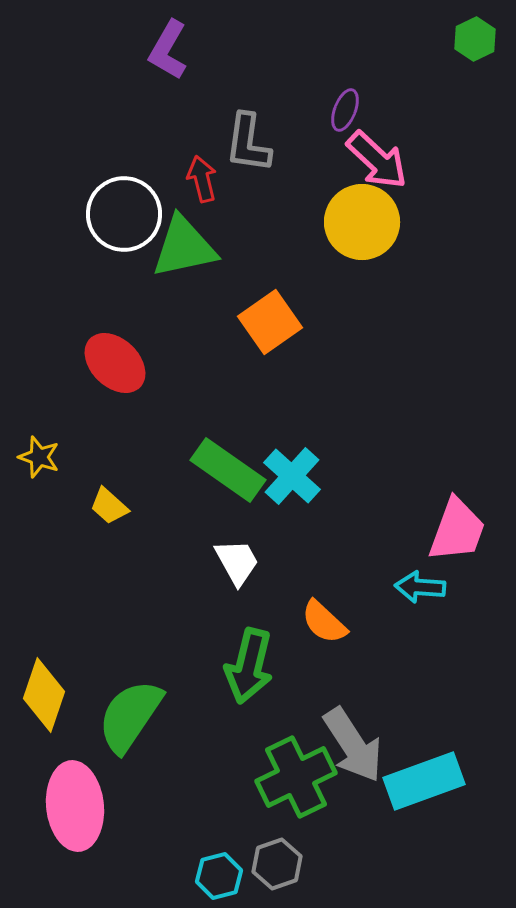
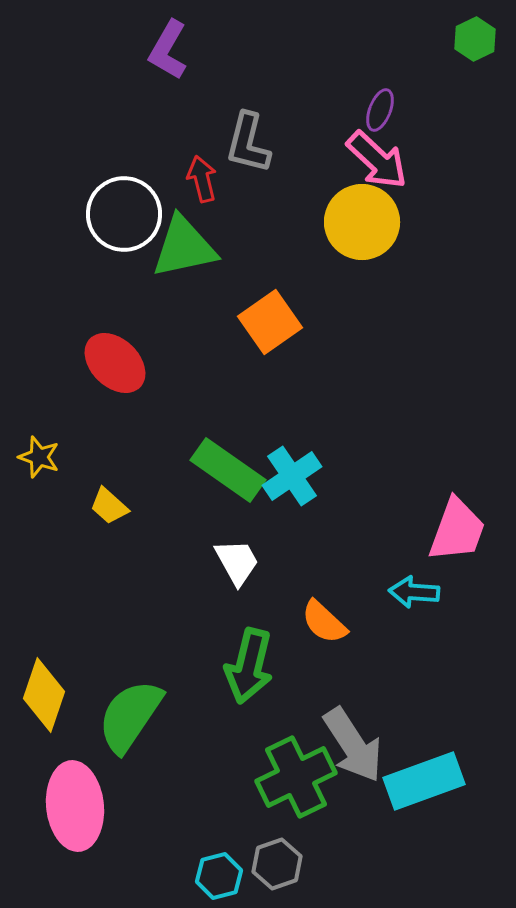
purple ellipse: moved 35 px right
gray L-shape: rotated 6 degrees clockwise
cyan cross: rotated 14 degrees clockwise
cyan arrow: moved 6 px left, 5 px down
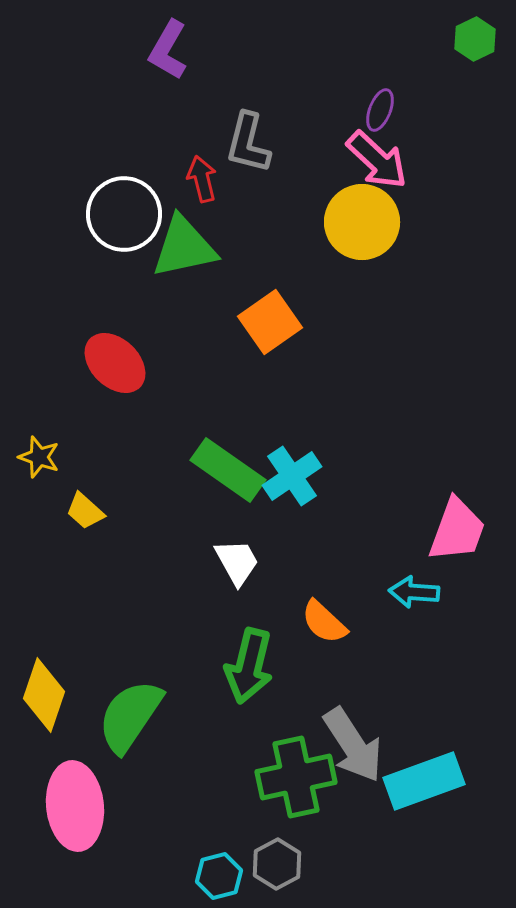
yellow trapezoid: moved 24 px left, 5 px down
green cross: rotated 14 degrees clockwise
gray hexagon: rotated 9 degrees counterclockwise
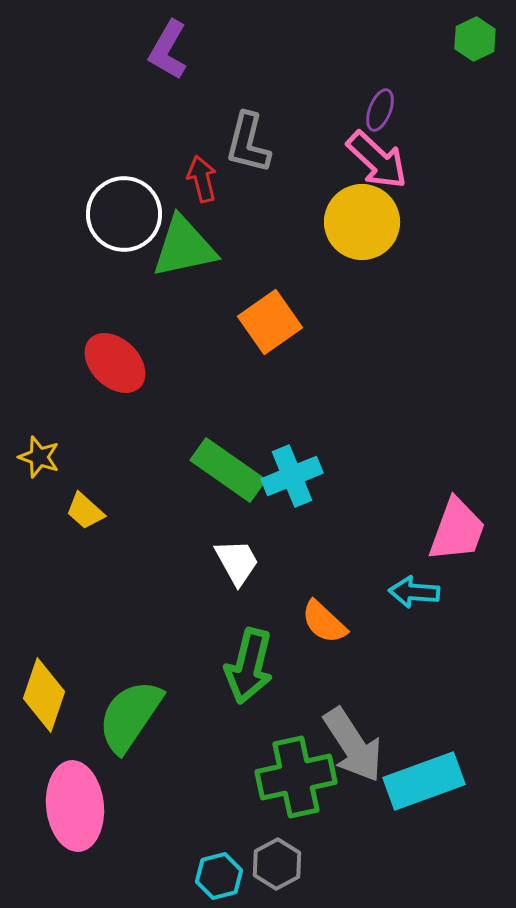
cyan cross: rotated 12 degrees clockwise
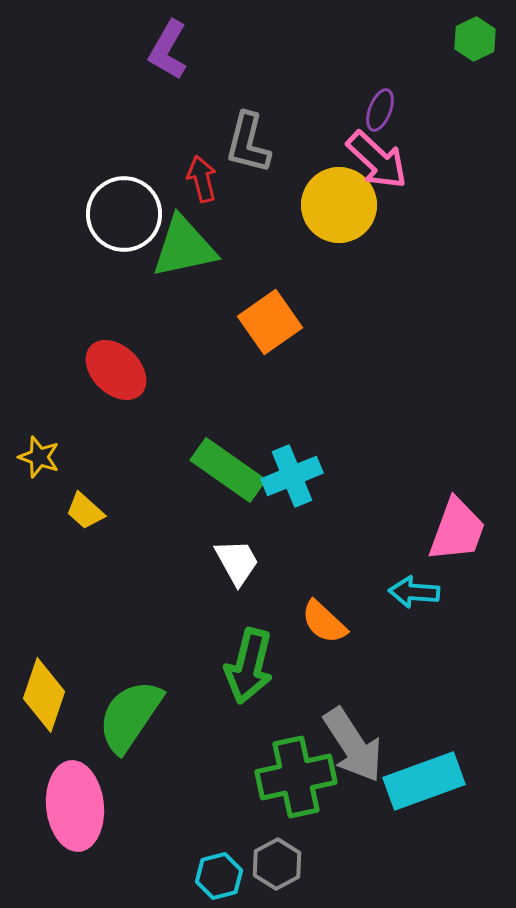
yellow circle: moved 23 px left, 17 px up
red ellipse: moved 1 px right, 7 px down
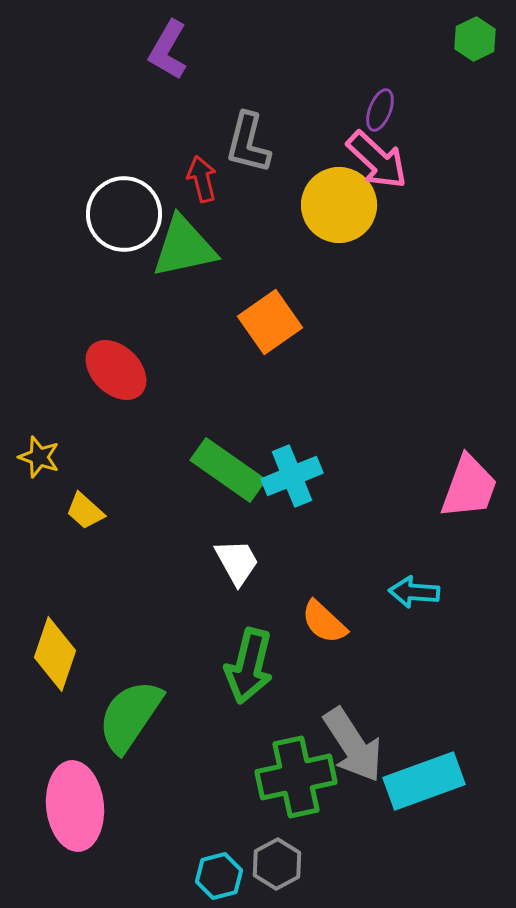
pink trapezoid: moved 12 px right, 43 px up
yellow diamond: moved 11 px right, 41 px up
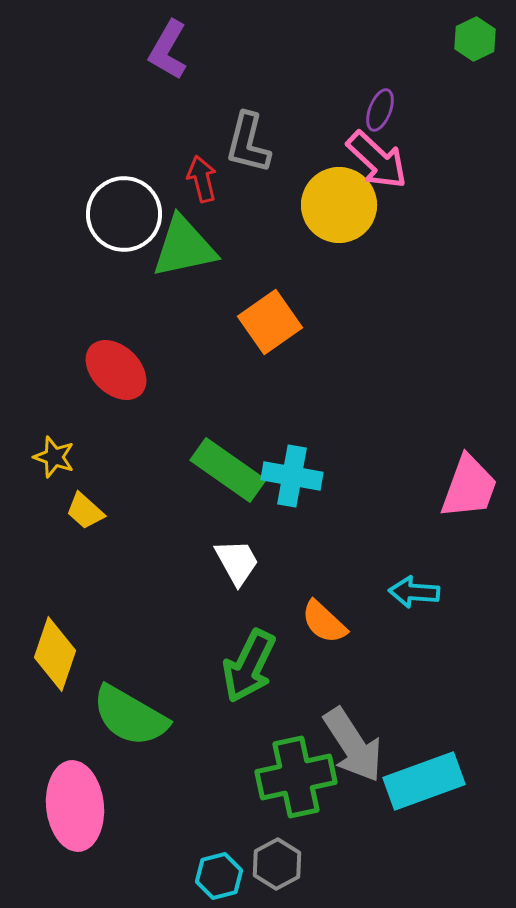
yellow star: moved 15 px right
cyan cross: rotated 32 degrees clockwise
green arrow: rotated 12 degrees clockwise
green semicircle: rotated 94 degrees counterclockwise
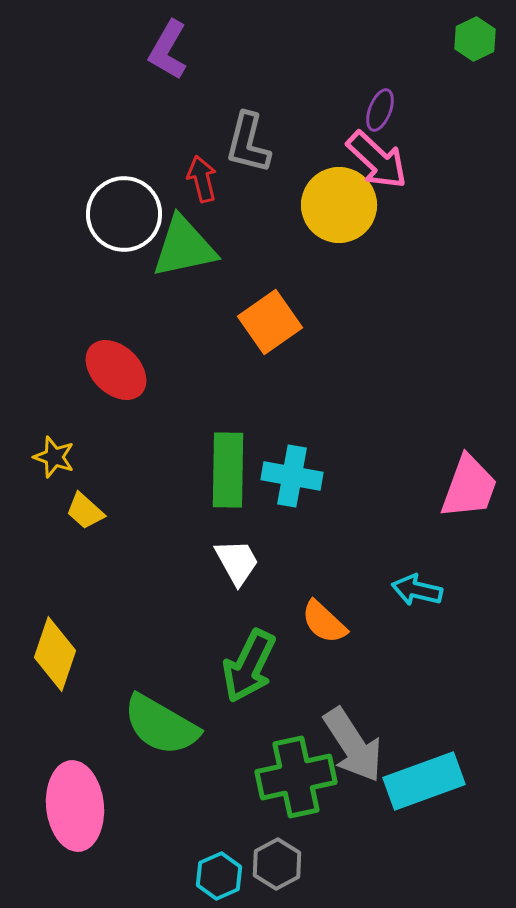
green rectangle: rotated 56 degrees clockwise
cyan arrow: moved 3 px right, 2 px up; rotated 9 degrees clockwise
green semicircle: moved 31 px right, 9 px down
cyan hexagon: rotated 9 degrees counterclockwise
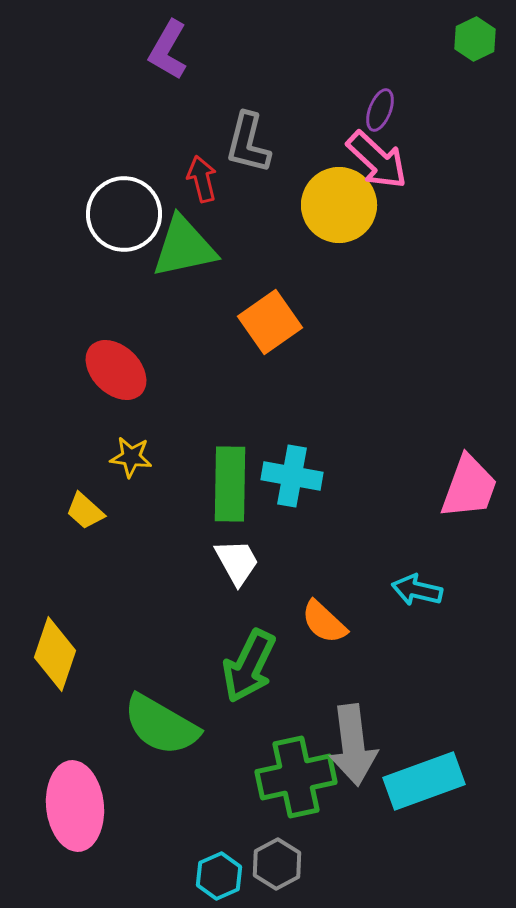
yellow star: moved 77 px right; rotated 12 degrees counterclockwise
green rectangle: moved 2 px right, 14 px down
gray arrow: rotated 26 degrees clockwise
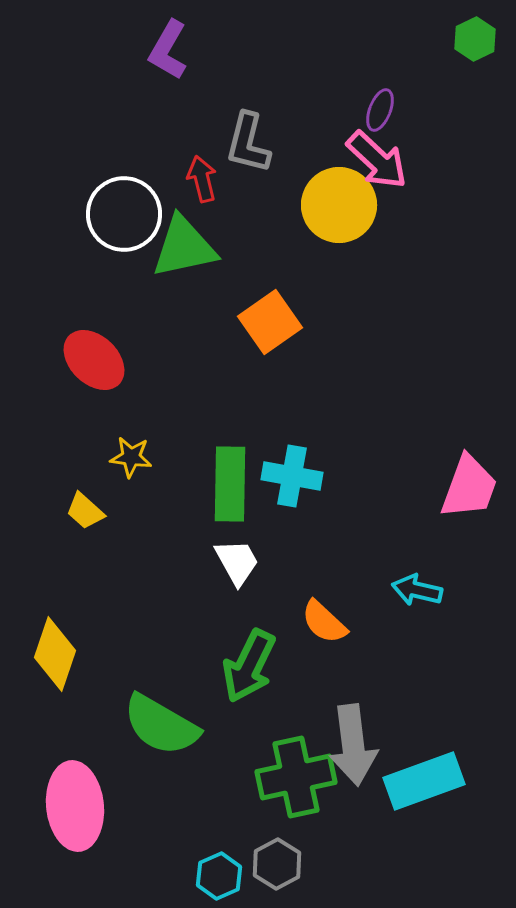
red ellipse: moved 22 px left, 10 px up
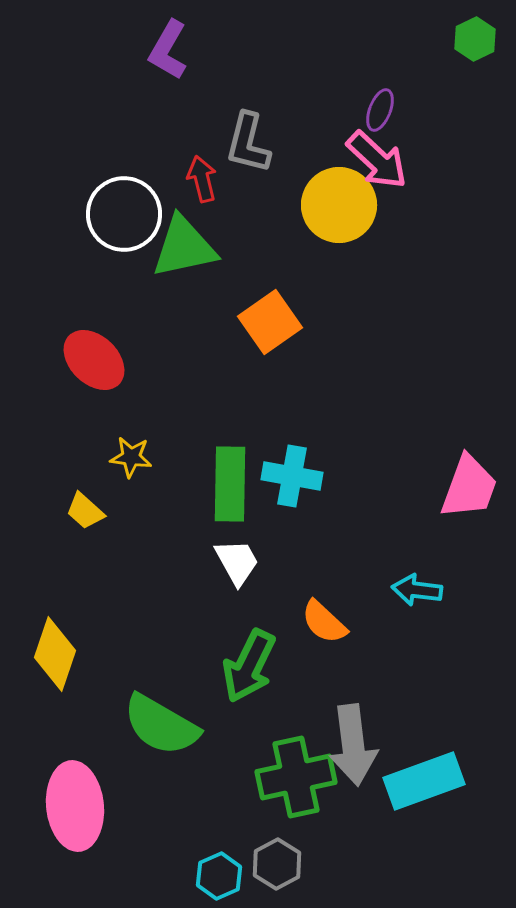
cyan arrow: rotated 6 degrees counterclockwise
